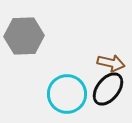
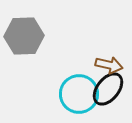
brown arrow: moved 2 px left, 2 px down
cyan circle: moved 12 px right
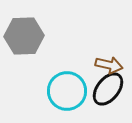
cyan circle: moved 12 px left, 3 px up
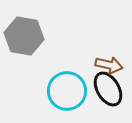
gray hexagon: rotated 12 degrees clockwise
black ellipse: rotated 68 degrees counterclockwise
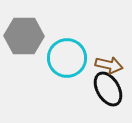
gray hexagon: rotated 9 degrees counterclockwise
cyan circle: moved 33 px up
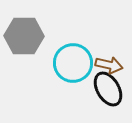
cyan circle: moved 6 px right, 5 px down
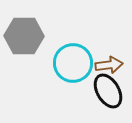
brown arrow: rotated 20 degrees counterclockwise
black ellipse: moved 2 px down
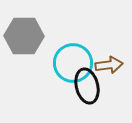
black ellipse: moved 21 px left, 5 px up; rotated 16 degrees clockwise
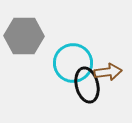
brown arrow: moved 1 px left, 7 px down
black ellipse: moved 1 px up
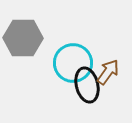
gray hexagon: moved 1 px left, 2 px down
brown arrow: rotated 48 degrees counterclockwise
